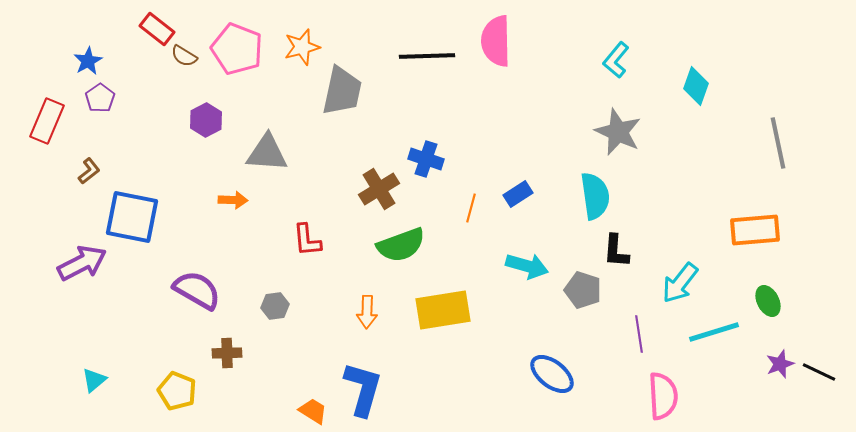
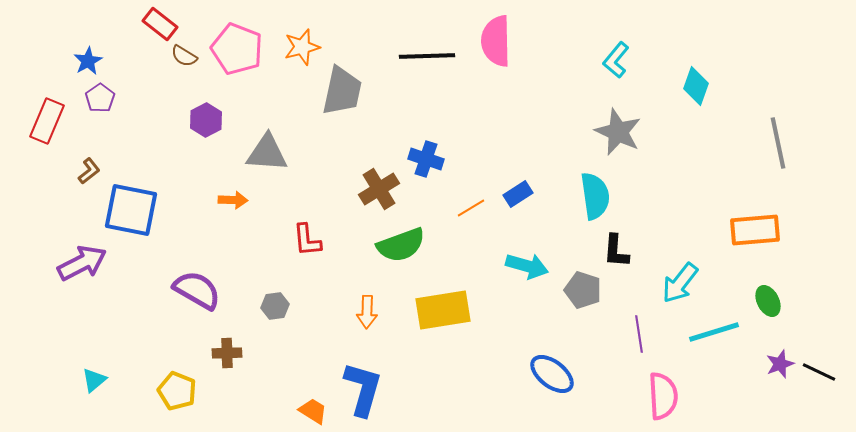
red rectangle at (157, 29): moved 3 px right, 5 px up
orange line at (471, 208): rotated 44 degrees clockwise
blue square at (132, 217): moved 1 px left, 7 px up
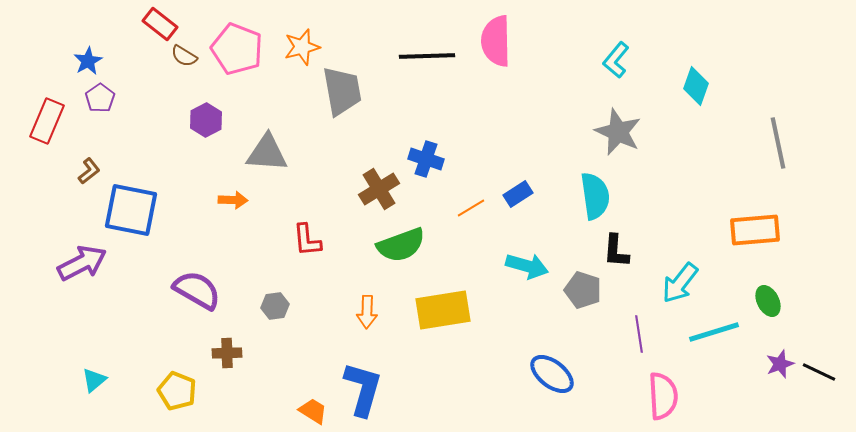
gray trapezoid at (342, 91): rotated 22 degrees counterclockwise
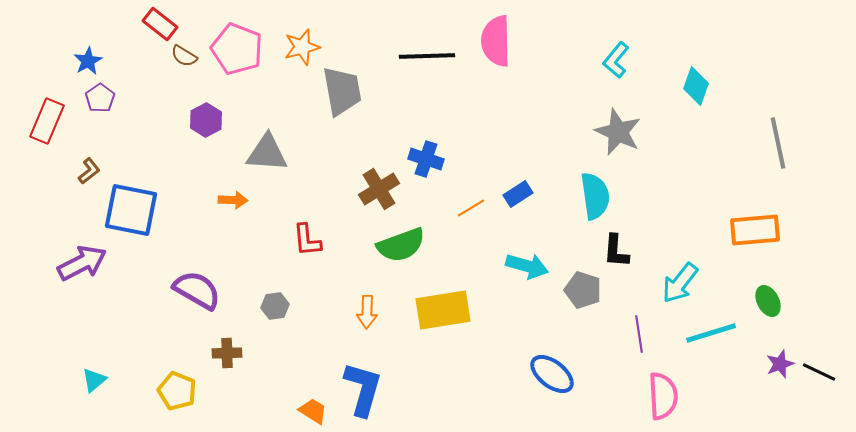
cyan line at (714, 332): moved 3 px left, 1 px down
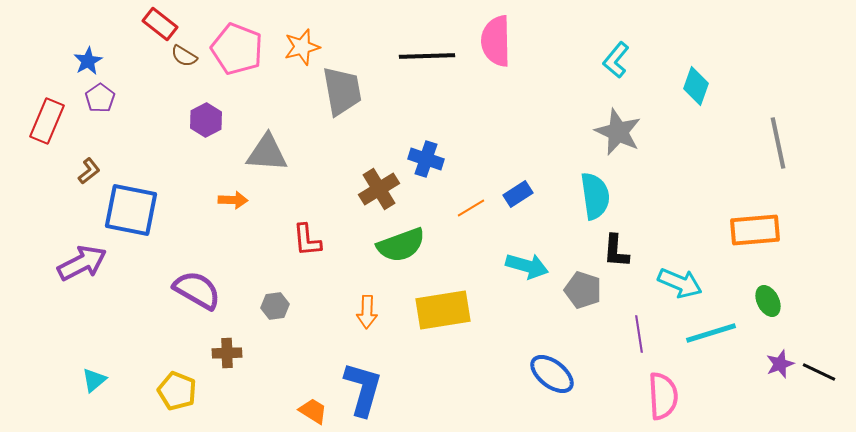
cyan arrow at (680, 283): rotated 105 degrees counterclockwise
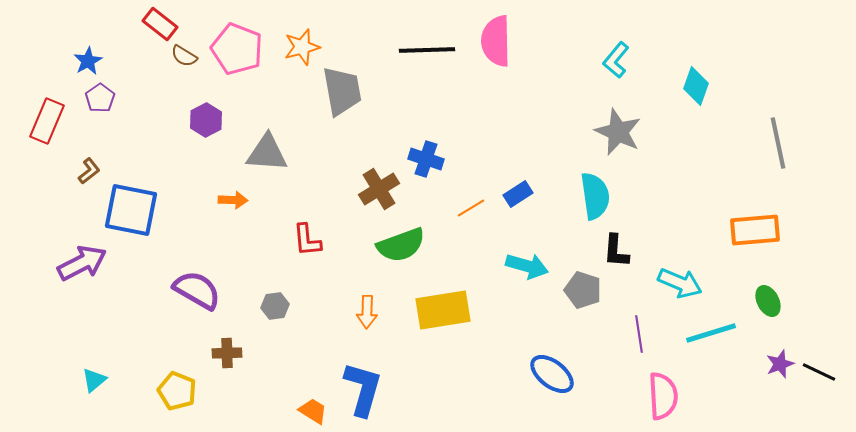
black line at (427, 56): moved 6 px up
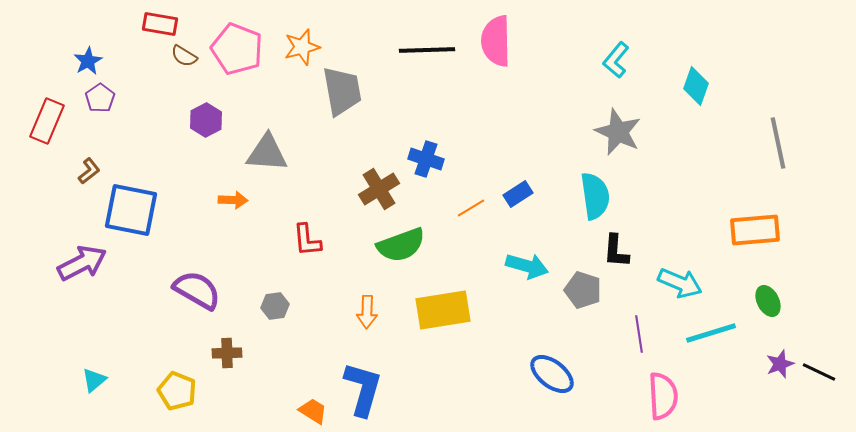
red rectangle at (160, 24): rotated 28 degrees counterclockwise
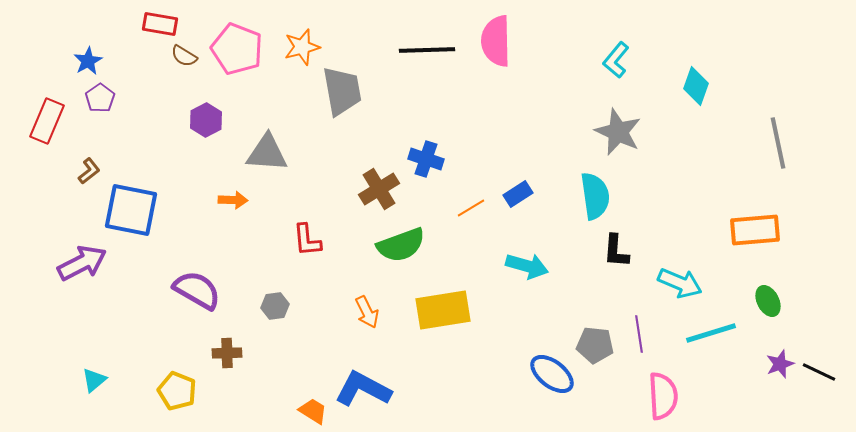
gray pentagon at (583, 290): moved 12 px right, 55 px down; rotated 12 degrees counterclockwise
orange arrow at (367, 312): rotated 28 degrees counterclockwise
blue L-shape at (363, 389): rotated 78 degrees counterclockwise
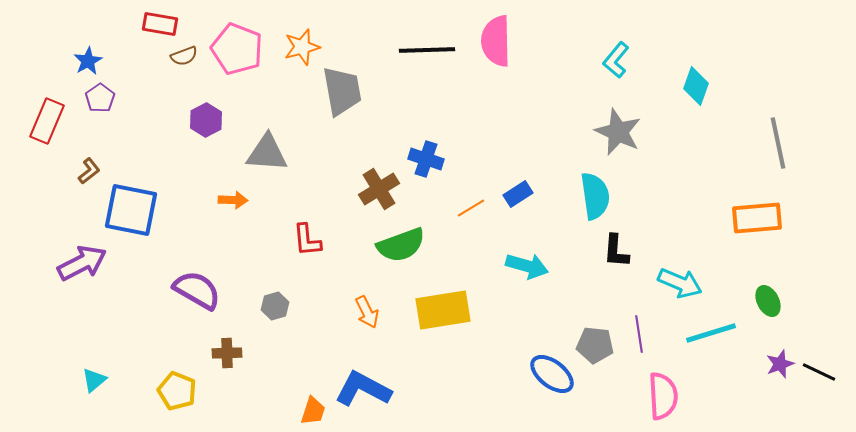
brown semicircle at (184, 56): rotated 52 degrees counterclockwise
orange rectangle at (755, 230): moved 2 px right, 12 px up
gray hexagon at (275, 306): rotated 8 degrees counterclockwise
orange trapezoid at (313, 411): rotated 76 degrees clockwise
